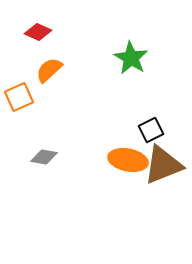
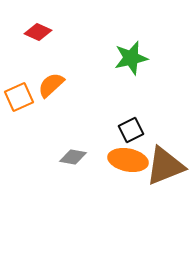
green star: rotated 28 degrees clockwise
orange semicircle: moved 2 px right, 15 px down
black square: moved 20 px left
gray diamond: moved 29 px right
brown triangle: moved 2 px right, 1 px down
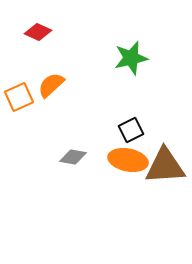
brown triangle: rotated 18 degrees clockwise
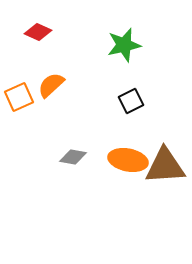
green star: moved 7 px left, 13 px up
black square: moved 29 px up
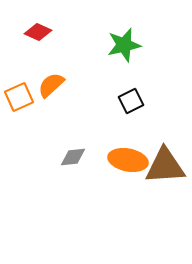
gray diamond: rotated 16 degrees counterclockwise
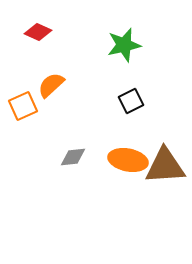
orange square: moved 4 px right, 9 px down
